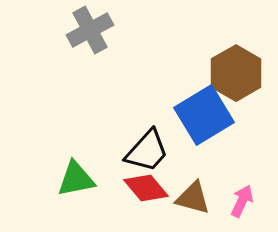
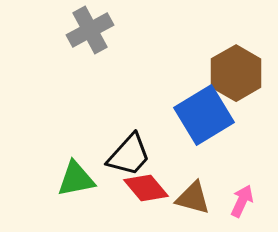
black trapezoid: moved 18 px left, 4 px down
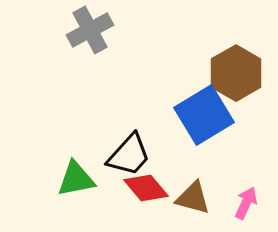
pink arrow: moved 4 px right, 2 px down
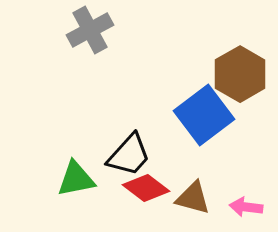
brown hexagon: moved 4 px right, 1 px down
blue square: rotated 6 degrees counterclockwise
red diamond: rotated 12 degrees counterclockwise
pink arrow: moved 4 px down; rotated 108 degrees counterclockwise
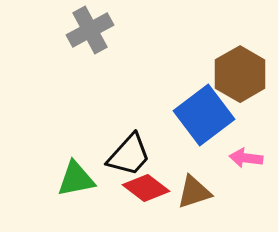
brown triangle: moved 1 px right, 6 px up; rotated 33 degrees counterclockwise
pink arrow: moved 49 px up
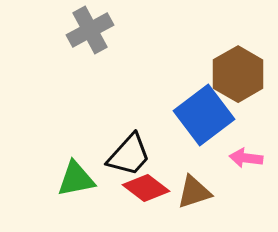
brown hexagon: moved 2 px left
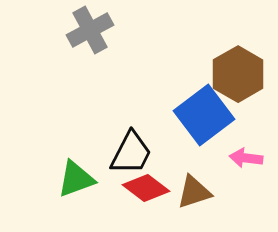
black trapezoid: moved 2 px right, 2 px up; rotated 15 degrees counterclockwise
green triangle: rotated 9 degrees counterclockwise
